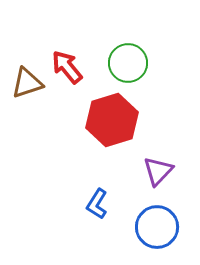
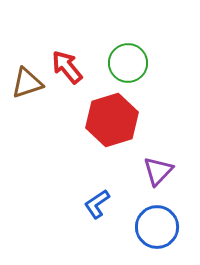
blue L-shape: rotated 24 degrees clockwise
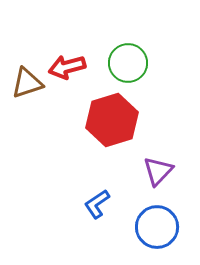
red arrow: rotated 66 degrees counterclockwise
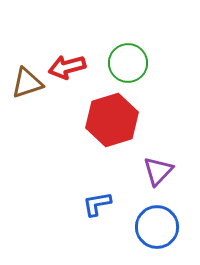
blue L-shape: rotated 24 degrees clockwise
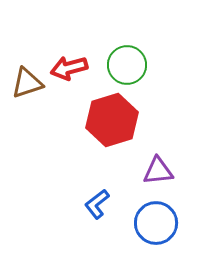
green circle: moved 1 px left, 2 px down
red arrow: moved 2 px right, 1 px down
purple triangle: rotated 40 degrees clockwise
blue L-shape: rotated 28 degrees counterclockwise
blue circle: moved 1 px left, 4 px up
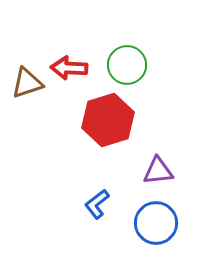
red arrow: rotated 18 degrees clockwise
red hexagon: moved 4 px left
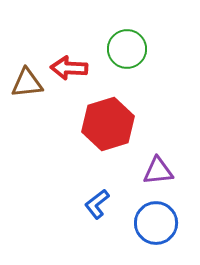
green circle: moved 16 px up
brown triangle: rotated 12 degrees clockwise
red hexagon: moved 4 px down
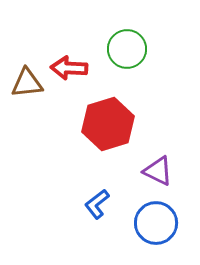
purple triangle: rotated 32 degrees clockwise
